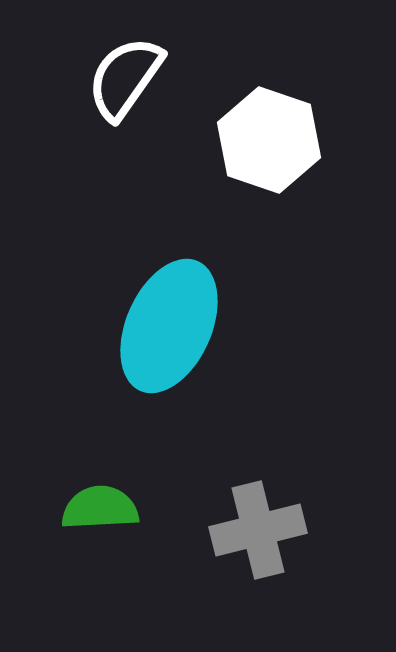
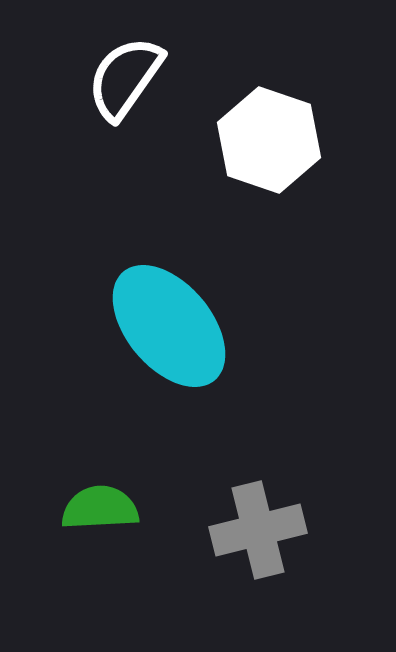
cyan ellipse: rotated 64 degrees counterclockwise
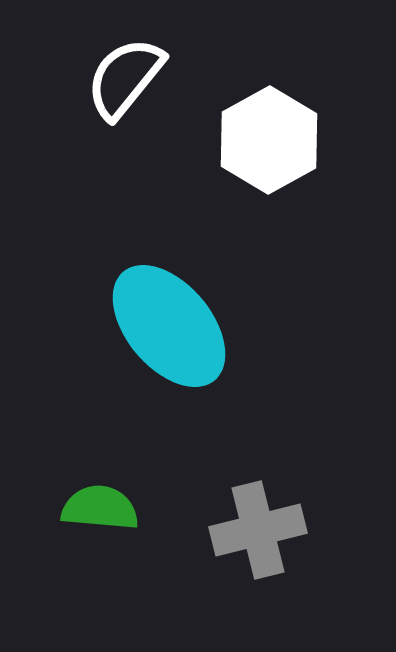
white semicircle: rotated 4 degrees clockwise
white hexagon: rotated 12 degrees clockwise
green semicircle: rotated 8 degrees clockwise
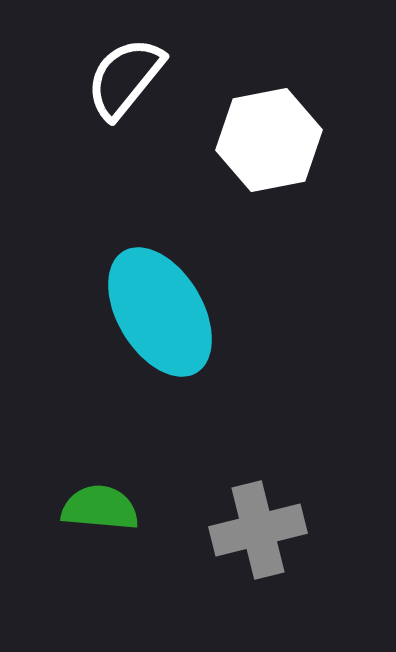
white hexagon: rotated 18 degrees clockwise
cyan ellipse: moved 9 px left, 14 px up; rotated 9 degrees clockwise
